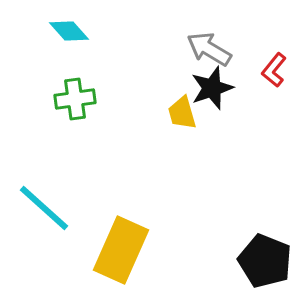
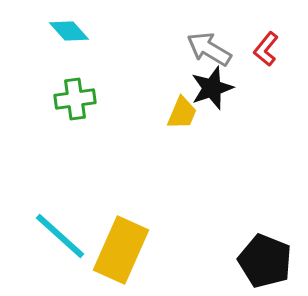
red L-shape: moved 8 px left, 21 px up
yellow trapezoid: rotated 141 degrees counterclockwise
cyan line: moved 16 px right, 28 px down
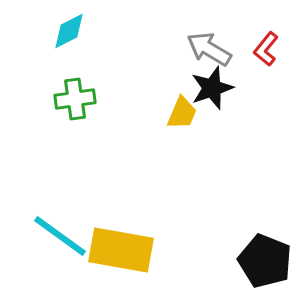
cyan diamond: rotated 75 degrees counterclockwise
cyan line: rotated 6 degrees counterclockwise
yellow rectangle: rotated 76 degrees clockwise
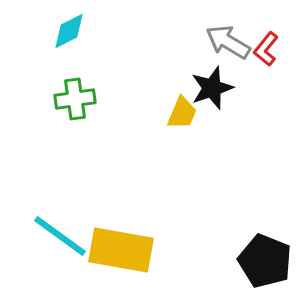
gray arrow: moved 19 px right, 7 px up
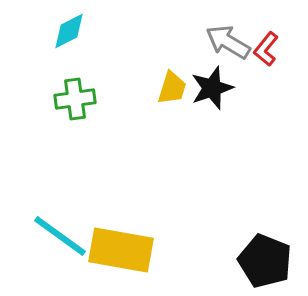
yellow trapezoid: moved 10 px left, 25 px up; rotated 6 degrees counterclockwise
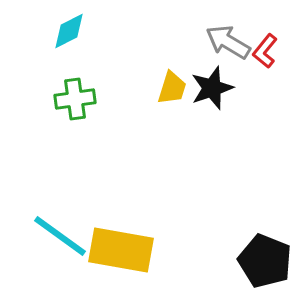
red L-shape: moved 1 px left, 2 px down
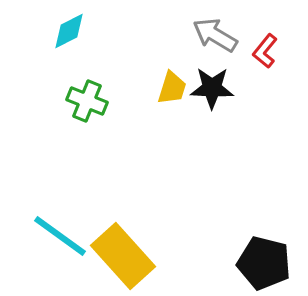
gray arrow: moved 13 px left, 7 px up
black star: rotated 21 degrees clockwise
green cross: moved 12 px right, 2 px down; rotated 30 degrees clockwise
yellow rectangle: moved 2 px right, 6 px down; rotated 38 degrees clockwise
black pentagon: moved 1 px left, 2 px down; rotated 8 degrees counterclockwise
